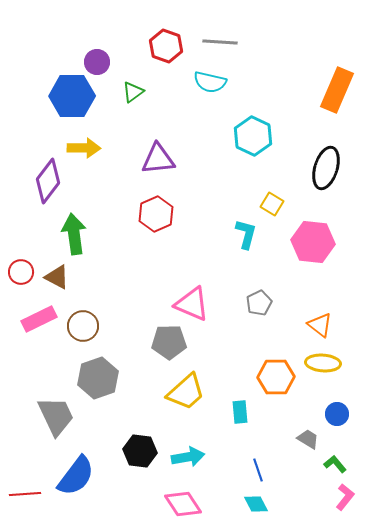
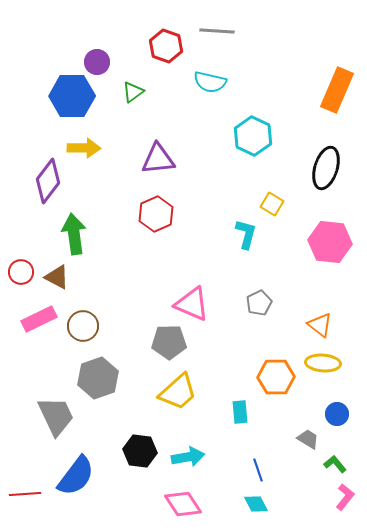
gray line at (220, 42): moved 3 px left, 11 px up
pink hexagon at (313, 242): moved 17 px right
yellow trapezoid at (186, 392): moved 8 px left
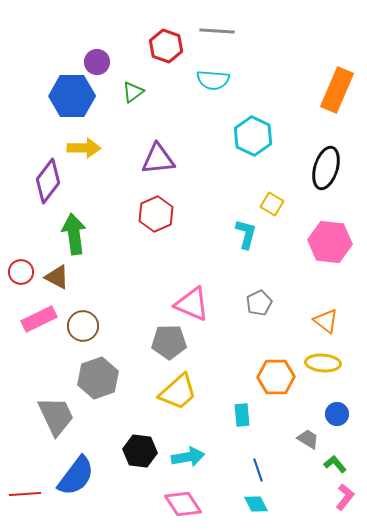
cyan semicircle at (210, 82): moved 3 px right, 2 px up; rotated 8 degrees counterclockwise
orange triangle at (320, 325): moved 6 px right, 4 px up
cyan rectangle at (240, 412): moved 2 px right, 3 px down
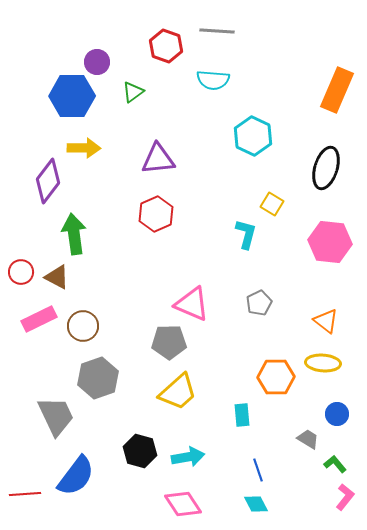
black hexagon at (140, 451): rotated 8 degrees clockwise
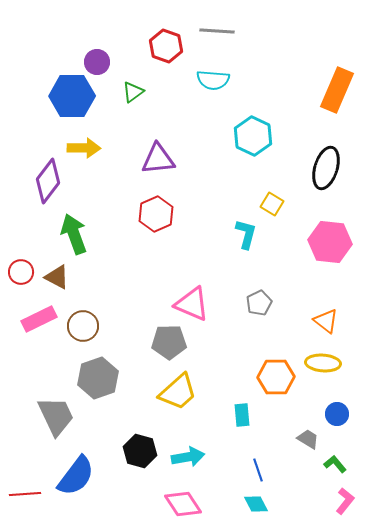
green arrow at (74, 234): rotated 12 degrees counterclockwise
pink L-shape at (345, 497): moved 4 px down
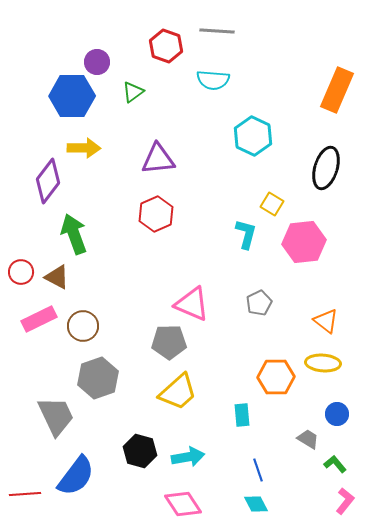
pink hexagon at (330, 242): moved 26 px left; rotated 12 degrees counterclockwise
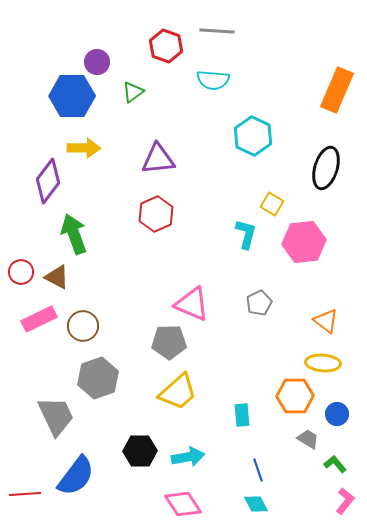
orange hexagon at (276, 377): moved 19 px right, 19 px down
black hexagon at (140, 451): rotated 16 degrees counterclockwise
